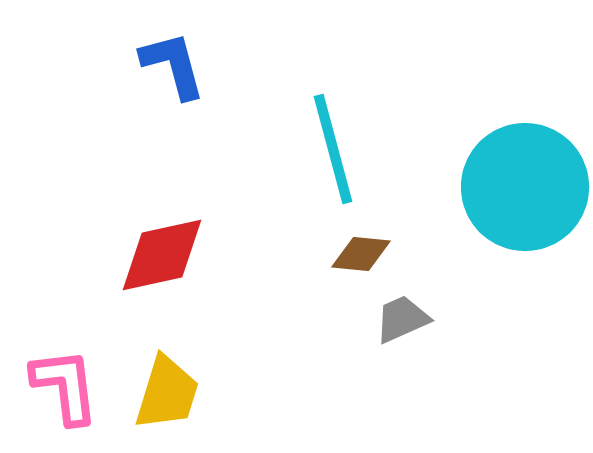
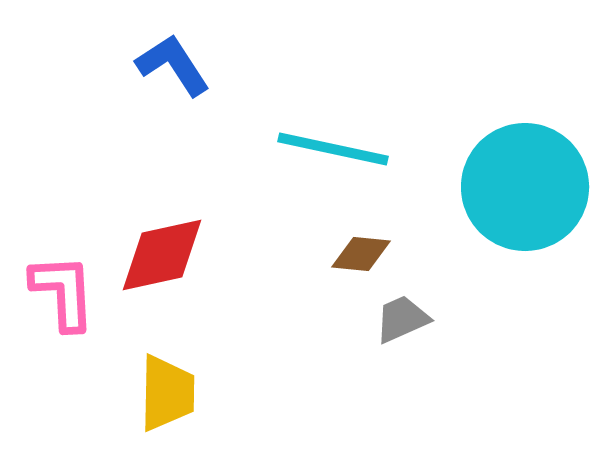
blue L-shape: rotated 18 degrees counterclockwise
cyan line: rotated 63 degrees counterclockwise
pink L-shape: moved 2 px left, 94 px up; rotated 4 degrees clockwise
yellow trapezoid: rotated 16 degrees counterclockwise
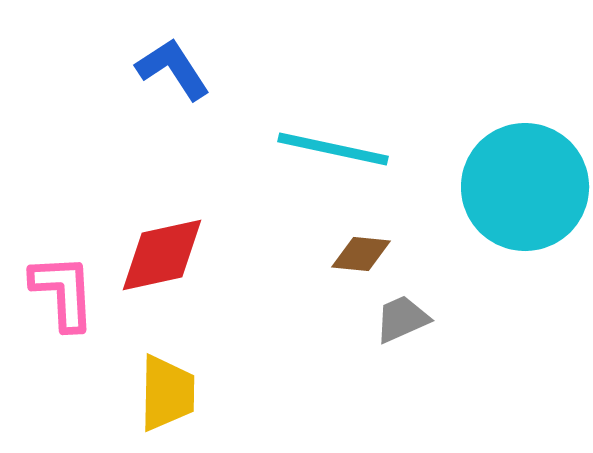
blue L-shape: moved 4 px down
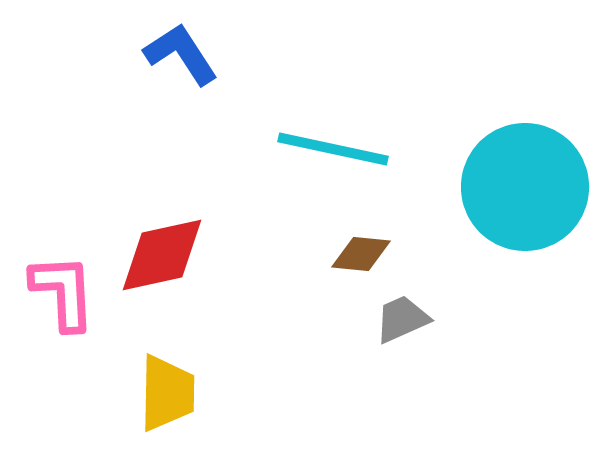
blue L-shape: moved 8 px right, 15 px up
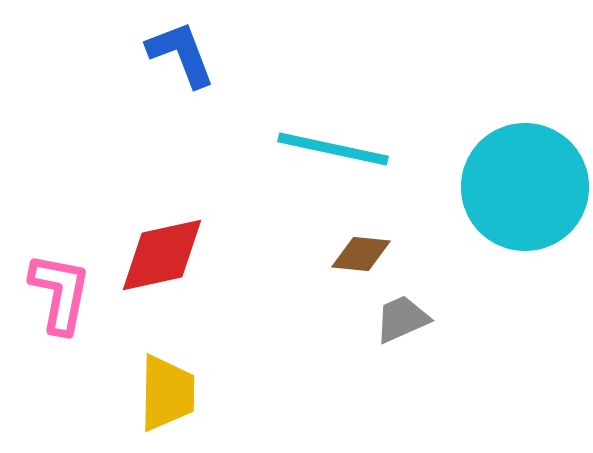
blue L-shape: rotated 12 degrees clockwise
pink L-shape: moved 3 px left, 1 px down; rotated 14 degrees clockwise
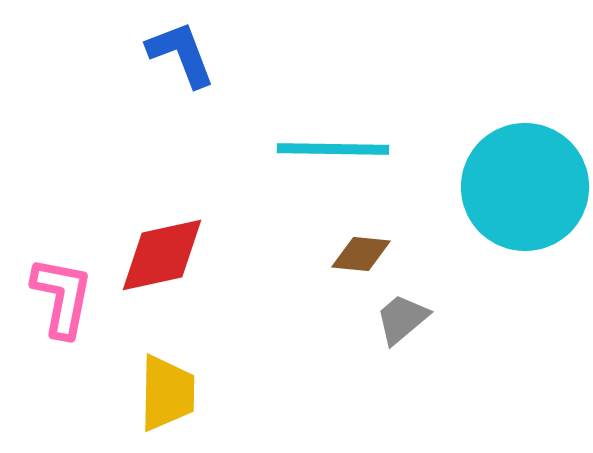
cyan line: rotated 11 degrees counterclockwise
pink L-shape: moved 2 px right, 4 px down
gray trapezoid: rotated 16 degrees counterclockwise
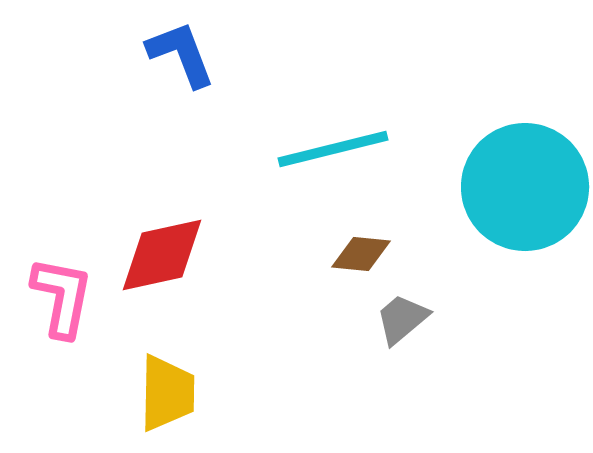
cyan line: rotated 15 degrees counterclockwise
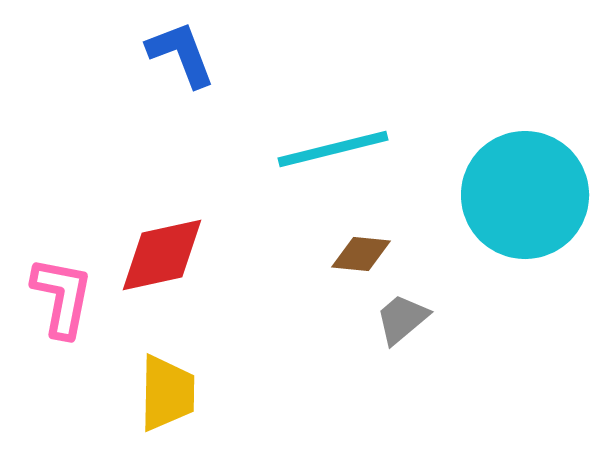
cyan circle: moved 8 px down
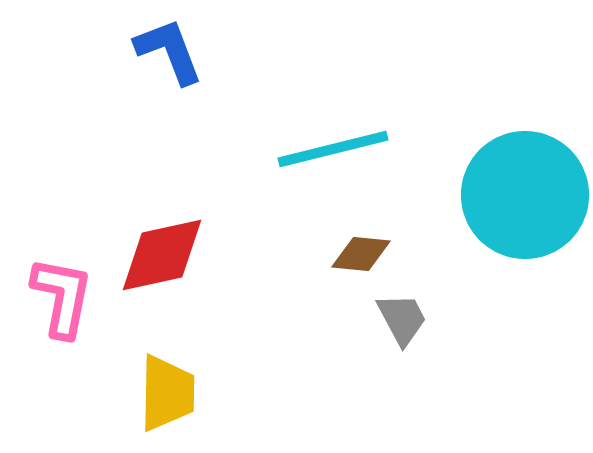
blue L-shape: moved 12 px left, 3 px up
gray trapezoid: rotated 102 degrees clockwise
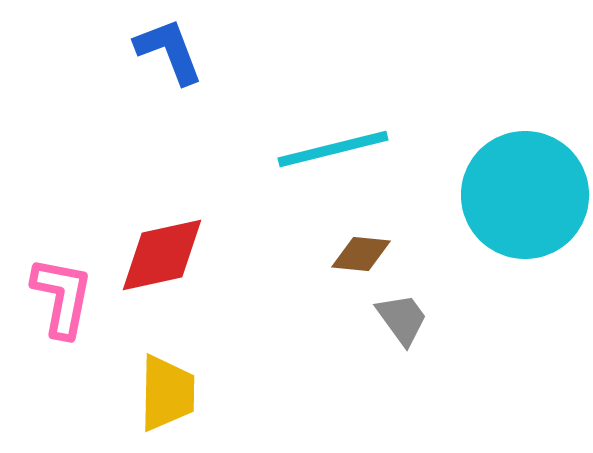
gray trapezoid: rotated 8 degrees counterclockwise
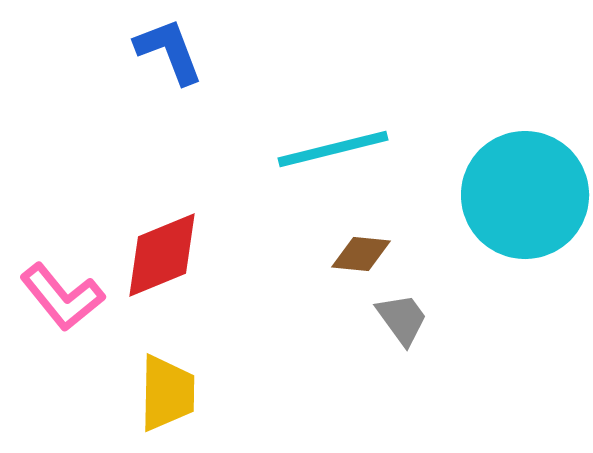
red diamond: rotated 10 degrees counterclockwise
pink L-shape: rotated 130 degrees clockwise
